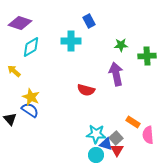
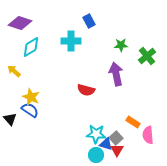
green cross: rotated 36 degrees counterclockwise
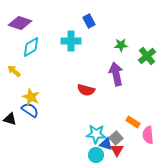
black triangle: rotated 32 degrees counterclockwise
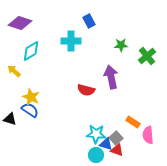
cyan diamond: moved 4 px down
purple arrow: moved 5 px left, 3 px down
red triangle: rotated 40 degrees counterclockwise
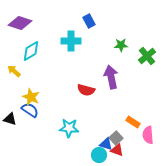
cyan star: moved 27 px left, 6 px up
cyan circle: moved 3 px right
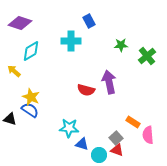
purple arrow: moved 2 px left, 5 px down
blue triangle: moved 24 px left
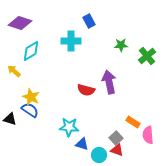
cyan star: moved 1 px up
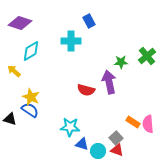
green star: moved 17 px down
cyan star: moved 1 px right
pink semicircle: moved 11 px up
cyan circle: moved 1 px left, 4 px up
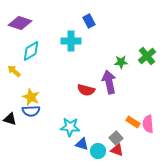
blue semicircle: moved 1 px right, 1 px down; rotated 144 degrees clockwise
